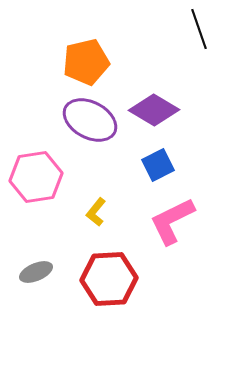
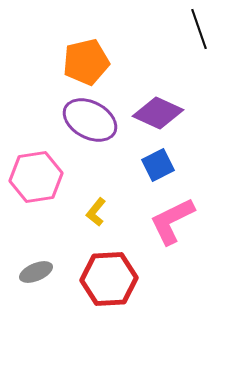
purple diamond: moved 4 px right, 3 px down; rotated 6 degrees counterclockwise
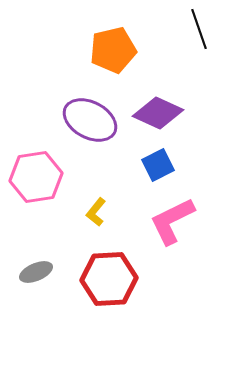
orange pentagon: moved 27 px right, 12 px up
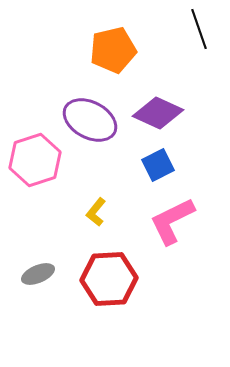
pink hexagon: moved 1 px left, 17 px up; rotated 9 degrees counterclockwise
gray ellipse: moved 2 px right, 2 px down
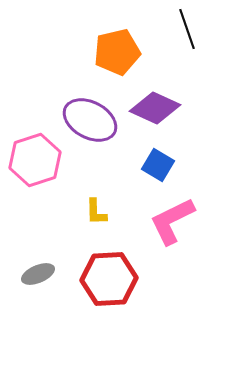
black line: moved 12 px left
orange pentagon: moved 4 px right, 2 px down
purple diamond: moved 3 px left, 5 px up
blue square: rotated 32 degrees counterclockwise
yellow L-shape: rotated 40 degrees counterclockwise
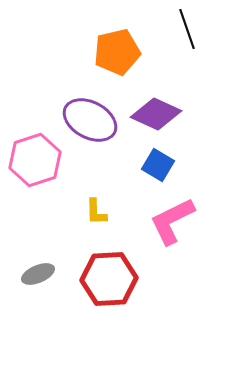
purple diamond: moved 1 px right, 6 px down
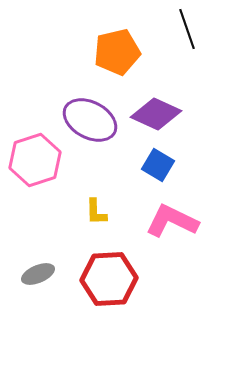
pink L-shape: rotated 52 degrees clockwise
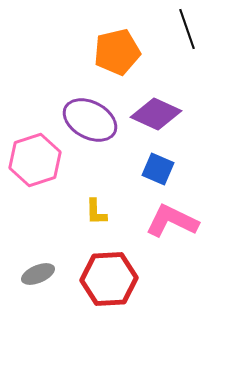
blue square: moved 4 px down; rotated 8 degrees counterclockwise
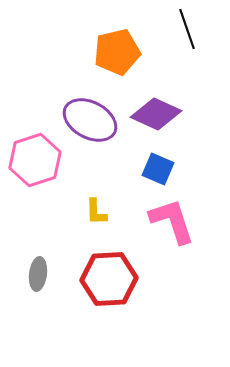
pink L-shape: rotated 46 degrees clockwise
gray ellipse: rotated 60 degrees counterclockwise
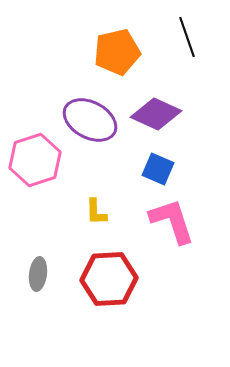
black line: moved 8 px down
